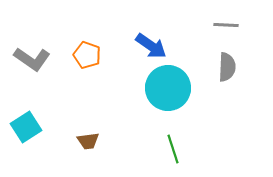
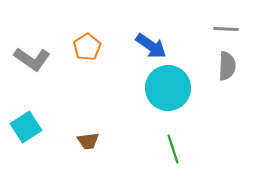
gray line: moved 4 px down
orange pentagon: moved 8 px up; rotated 20 degrees clockwise
gray semicircle: moved 1 px up
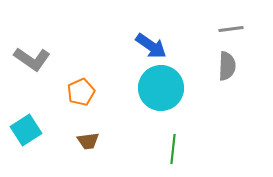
gray line: moved 5 px right; rotated 10 degrees counterclockwise
orange pentagon: moved 6 px left, 45 px down; rotated 8 degrees clockwise
cyan circle: moved 7 px left
cyan square: moved 3 px down
green line: rotated 24 degrees clockwise
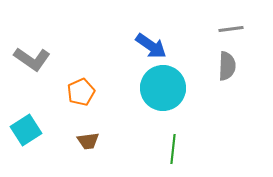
cyan circle: moved 2 px right
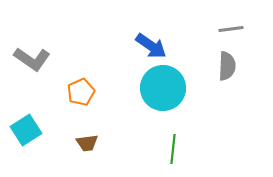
brown trapezoid: moved 1 px left, 2 px down
